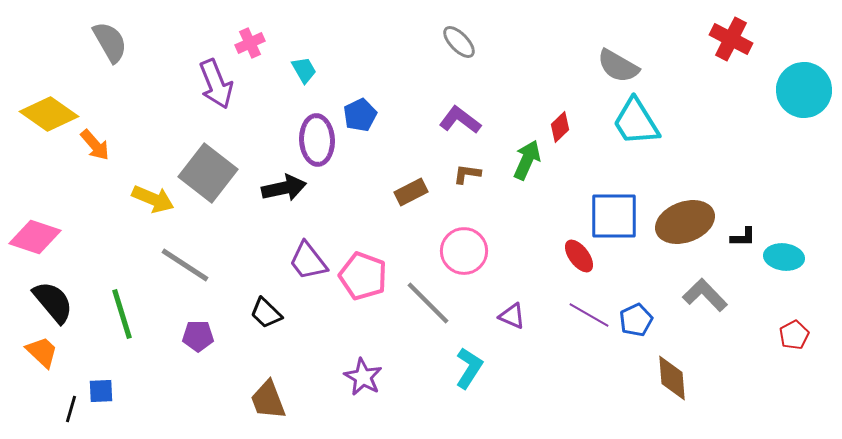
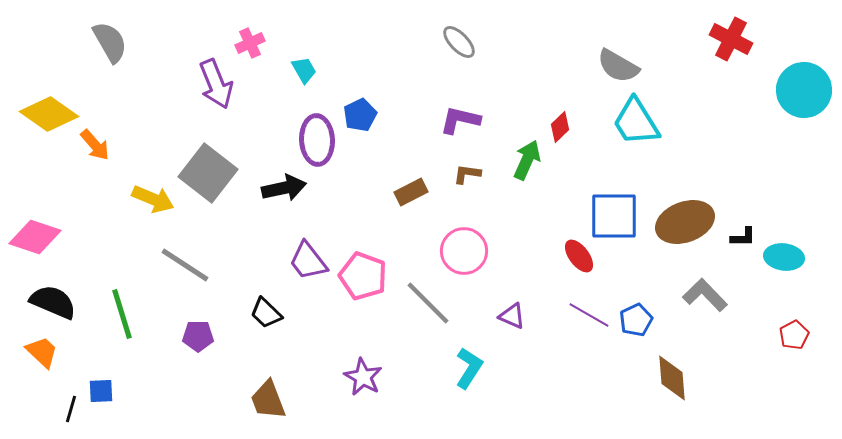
purple L-shape at (460, 120): rotated 24 degrees counterclockwise
black semicircle at (53, 302): rotated 27 degrees counterclockwise
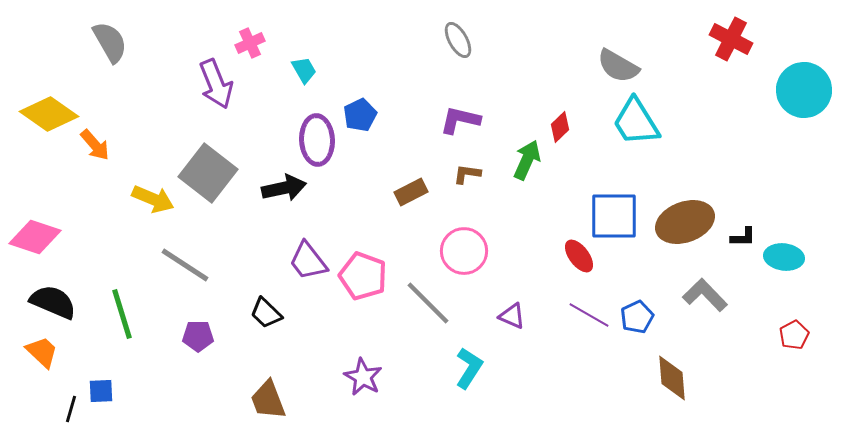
gray ellipse at (459, 42): moved 1 px left, 2 px up; rotated 15 degrees clockwise
blue pentagon at (636, 320): moved 1 px right, 3 px up
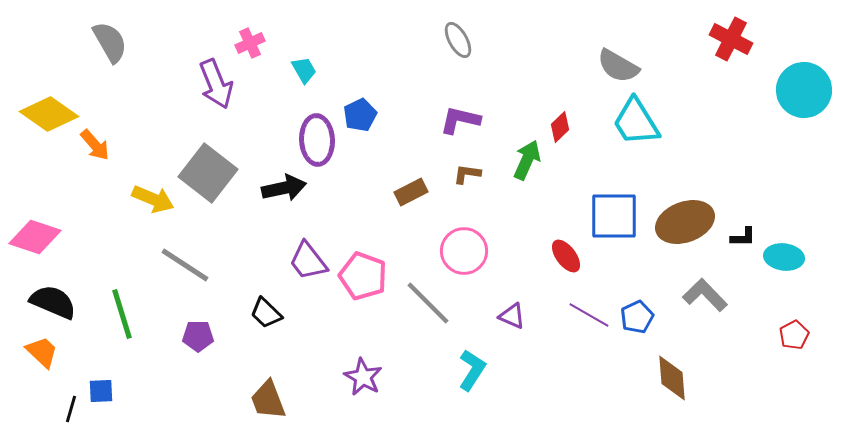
red ellipse at (579, 256): moved 13 px left
cyan L-shape at (469, 368): moved 3 px right, 2 px down
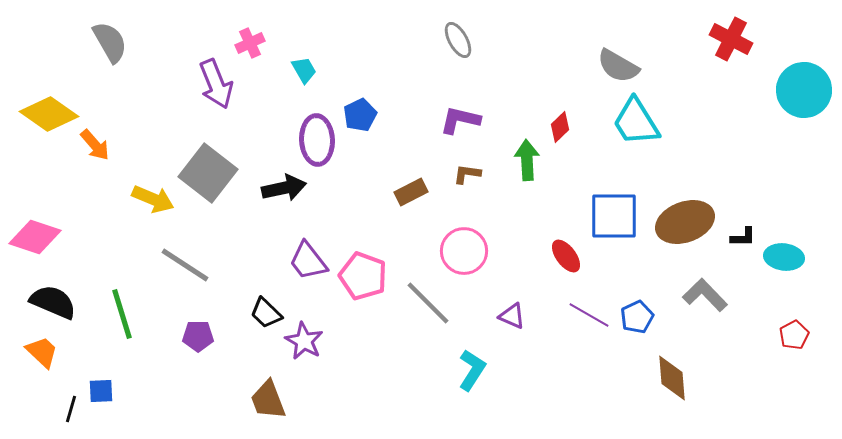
green arrow at (527, 160): rotated 27 degrees counterclockwise
purple star at (363, 377): moved 59 px left, 36 px up
